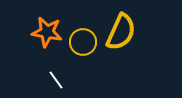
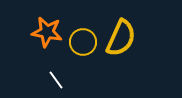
yellow semicircle: moved 6 px down
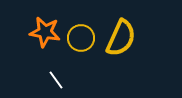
orange star: moved 2 px left
yellow circle: moved 2 px left, 4 px up
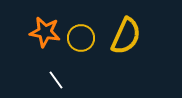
yellow semicircle: moved 5 px right, 2 px up
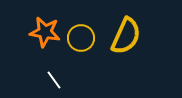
white line: moved 2 px left
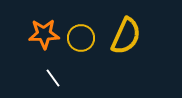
orange star: moved 1 px left, 2 px down; rotated 12 degrees counterclockwise
white line: moved 1 px left, 2 px up
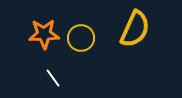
yellow semicircle: moved 9 px right, 7 px up
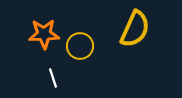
yellow circle: moved 1 px left, 8 px down
white line: rotated 18 degrees clockwise
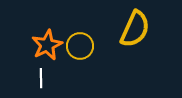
orange star: moved 3 px right, 11 px down; rotated 24 degrees counterclockwise
white line: moved 12 px left; rotated 18 degrees clockwise
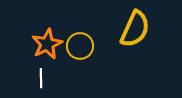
orange star: moved 1 px up
